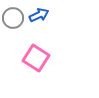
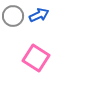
gray circle: moved 2 px up
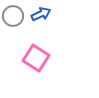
blue arrow: moved 2 px right, 1 px up
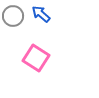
blue arrow: rotated 114 degrees counterclockwise
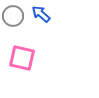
pink square: moved 14 px left; rotated 20 degrees counterclockwise
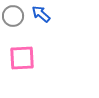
pink square: rotated 16 degrees counterclockwise
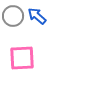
blue arrow: moved 4 px left, 2 px down
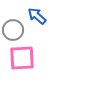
gray circle: moved 14 px down
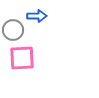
blue arrow: rotated 138 degrees clockwise
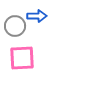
gray circle: moved 2 px right, 4 px up
